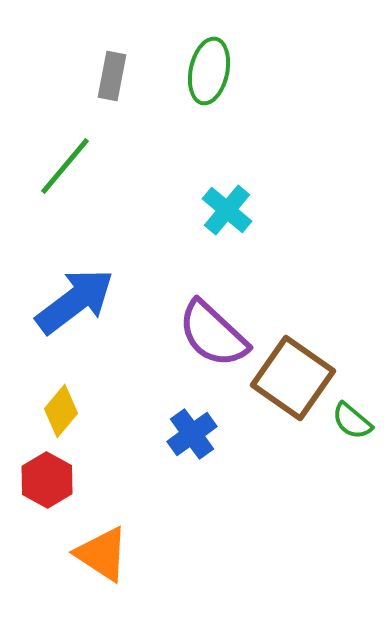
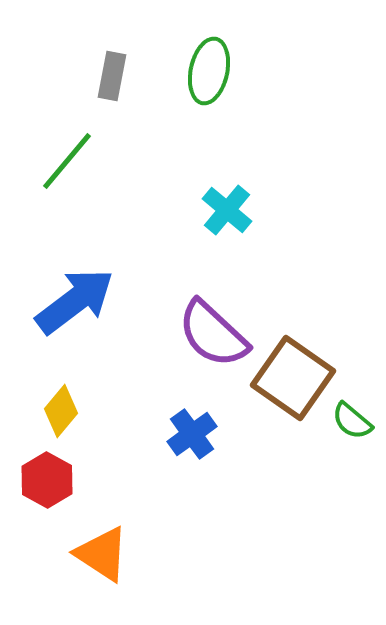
green line: moved 2 px right, 5 px up
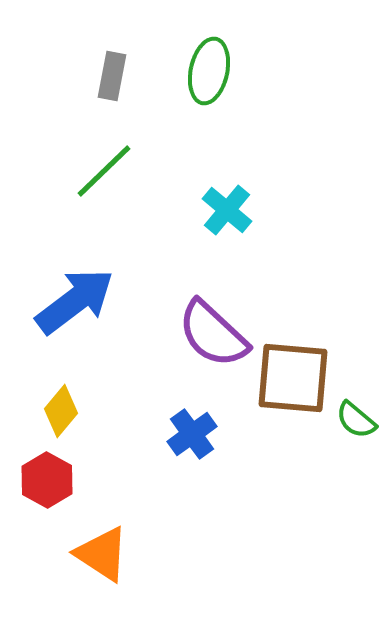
green line: moved 37 px right, 10 px down; rotated 6 degrees clockwise
brown square: rotated 30 degrees counterclockwise
green semicircle: moved 4 px right, 1 px up
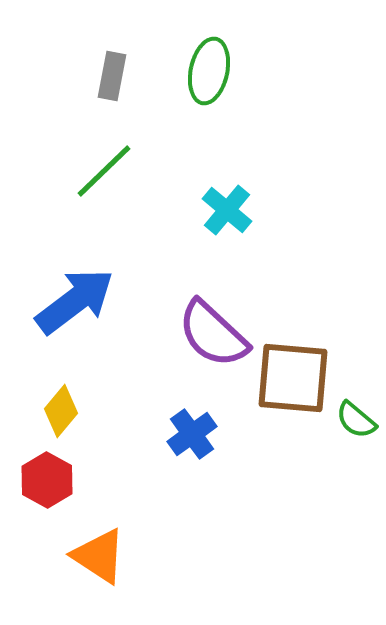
orange triangle: moved 3 px left, 2 px down
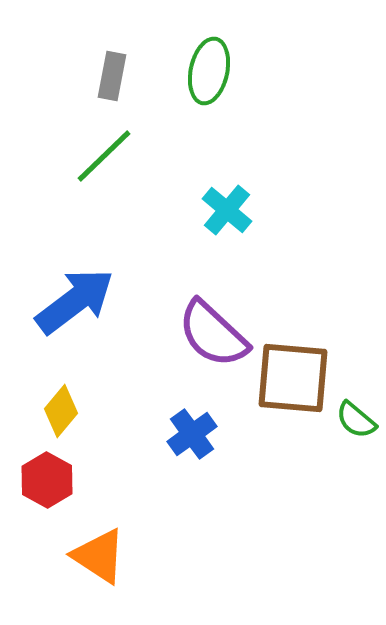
green line: moved 15 px up
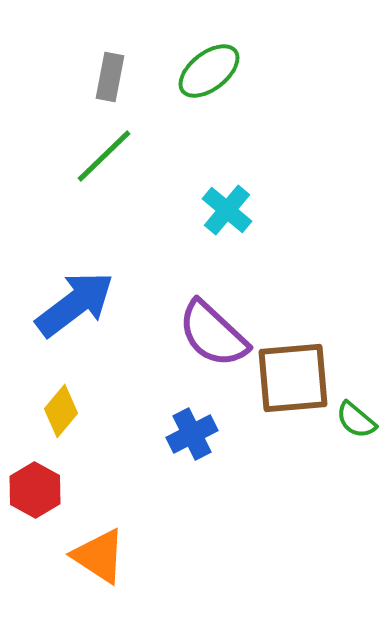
green ellipse: rotated 40 degrees clockwise
gray rectangle: moved 2 px left, 1 px down
blue arrow: moved 3 px down
brown square: rotated 10 degrees counterclockwise
blue cross: rotated 9 degrees clockwise
red hexagon: moved 12 px left, 10 px down
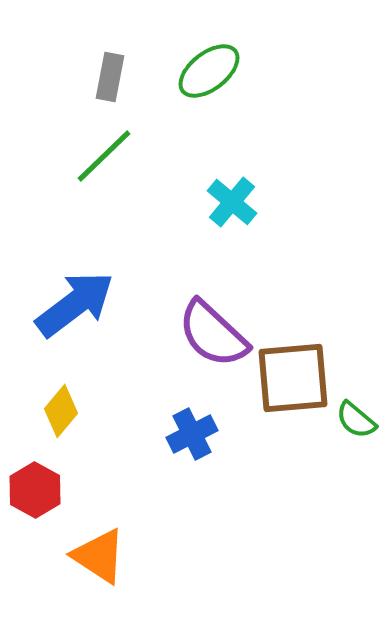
cyan cross: moved 5 px right, 8 px up
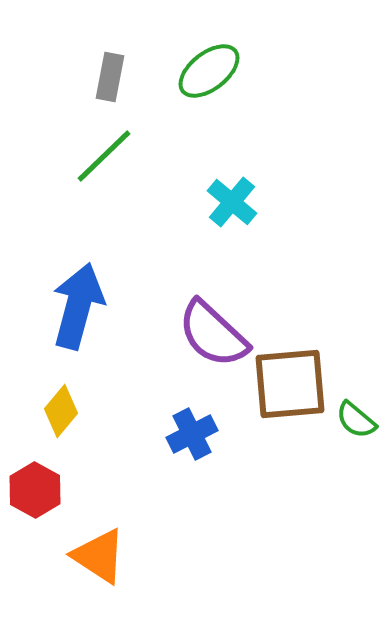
blue arrow: moved 3 px right, 2 px down; rotated 38 degrees counterclockwise
brown square: moved 3 px left, 6 px down
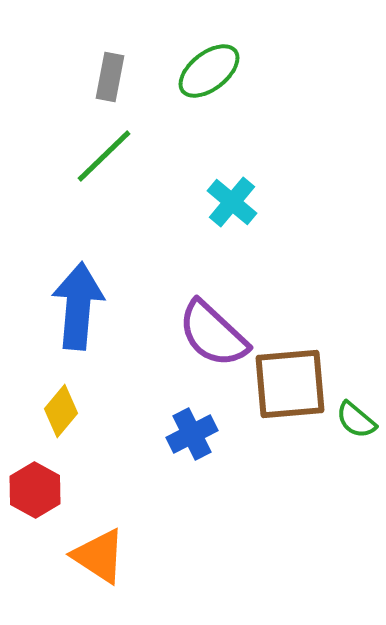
blue arrow: rotated 10 degrees counterclockwise
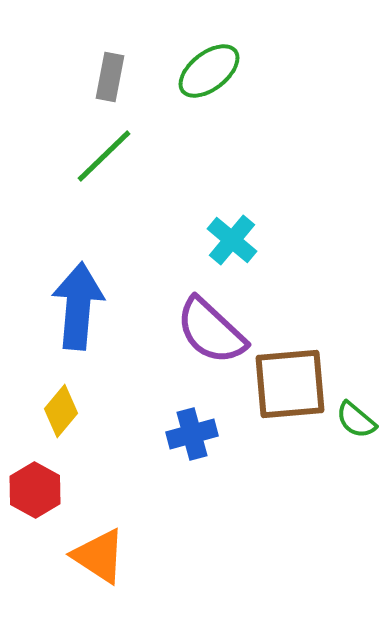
cyan cross: moved 38 px down
purple semicircle: moved 2 px left, 3 px up
blue cross: rotated 12 degrees clockwise
